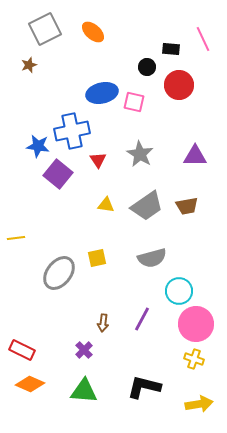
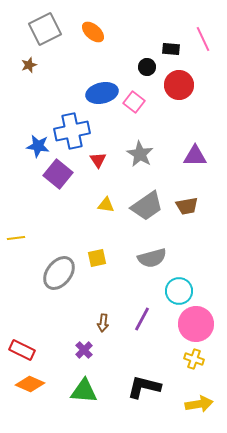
pink square: rotated 25 degrees clockwise
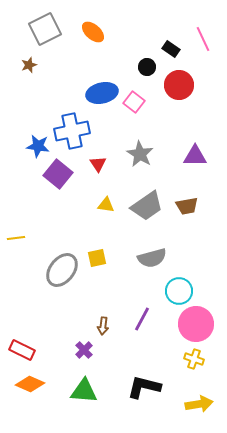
black rectangle: rotated 30 degrees clockwise
red triangle: moved 4 px down
gray ellipse: moved 3 px right, 3 px up
brown arrow: moved 3 px down
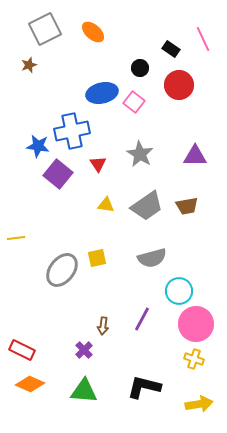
black circle: moved 7 px left, 1 px down
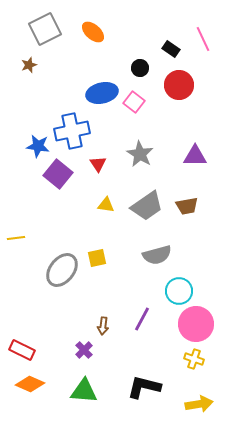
gray semicircle: moved 5 px right, 3 px up
